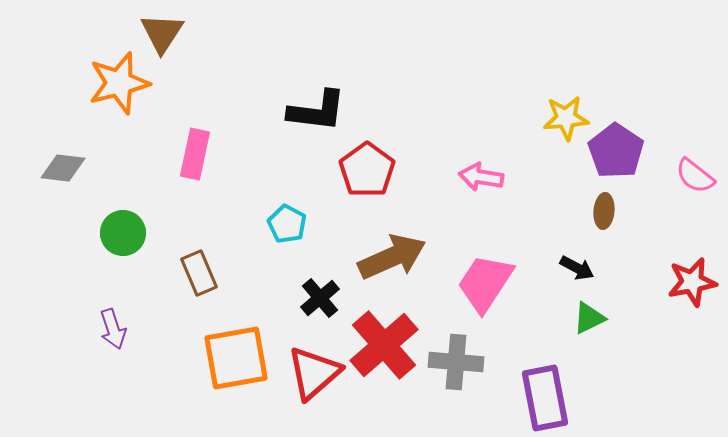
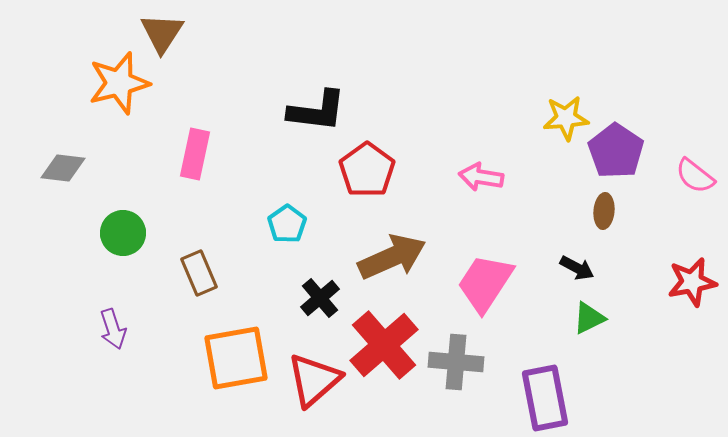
cyan pentagon: rotated 9 degrees clockwise
red triangle: moved 7 px down
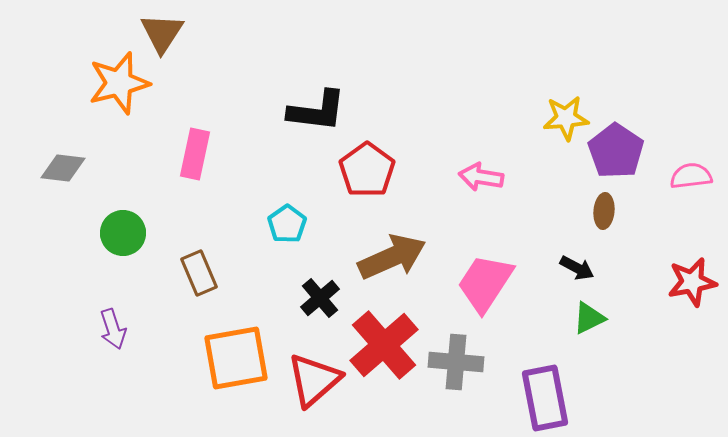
pink semicircle: moved 4 px left; rotated 135 degrees clockwise
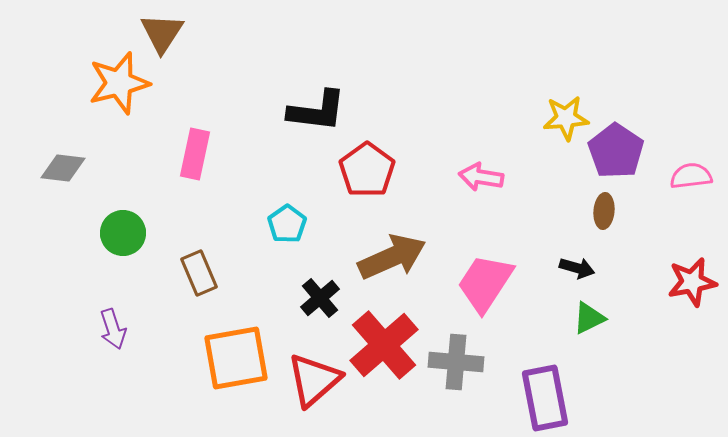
black arrow: rotated 12 degrees counterclockwise
